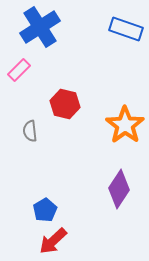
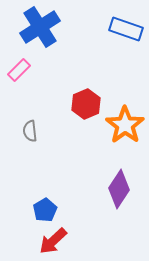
red hexagon: moved 21 px right; rotated 24 degrees clockwise
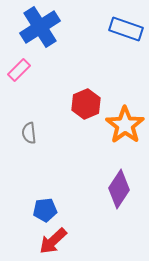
gray semicircle: moved 1 px left, 2 px down
blue pentagon: rotated 25 degrees clockwise
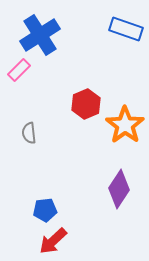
blue cross: moved 8 px down
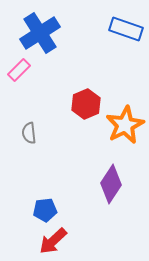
blue cross: moved 2 px up
orange star: rotated 9 degrees clockwise
purple diamond: moved 8 px left, 5 px up
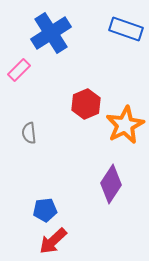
blue cross: moved 11 px right
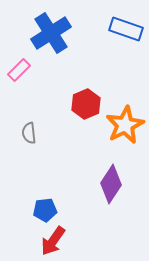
red arrow: rotated 12 degrees counterclockwise
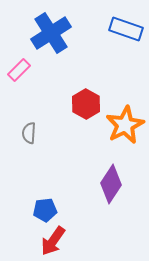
red hexagon: rotated 8 degrees counterclockwise
gray semicircle: rotated 10 degrees clockwise
